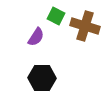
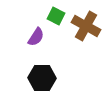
brown cross: moved 1 px right; rotated 12 degrees clockwise
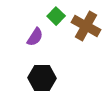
green square: rotated 18 degrees clockwise
purple semicircle: moved 1 px left
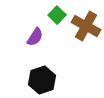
green square: moved 1 px right, 1 px up
black hexagon: moved 2 px down; rotated 20 degrees counterclockwise
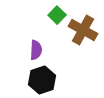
brown cross: moved 3 px left, 4 px down
purple semicircle: moved 1 px right, 13 px down; rotated 30 degrees counterclockwise
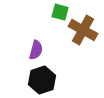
green square: moved 3 px right, 3 px up; rotated 30 degrees counterclockwise
purple semicircle: rotated 12 degrees clockwise
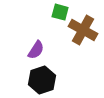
purple semicircle: rotated 18 degrees clockwise
